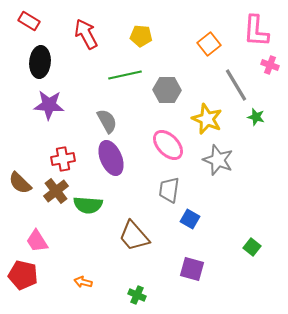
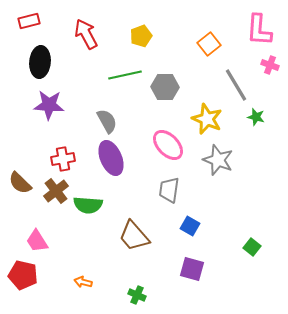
red rectangle: rotated 45 degrees counterclockwise
pink L-shape: moved 3 px right, 1 px up
yellow pentagon: rotated 25 degrees counterclockwise
gray hexagon: moved 2 px left, 3 px up
blue square: moved 7 px down
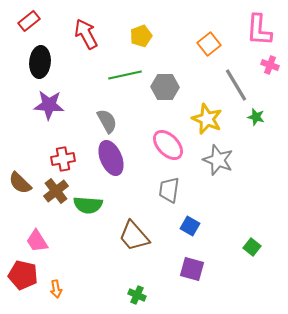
red rectangle: rotated 25 degrees counterclockwise
orange arrow: moved 27 px left, 7 px down; rotated 114 degrees counterclockwise
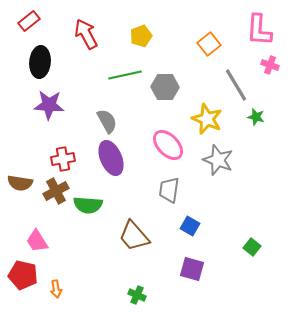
brown semicircle: rotated 35 degrees counterclockwise
brown cross: rotated 10 degrees clockwise
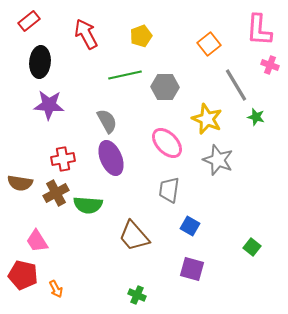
pink ellipse: moved 1 px left, 2 px up
brown cross: moved 2 px down
orange arrow: rotated 18 degrees counterclockwise
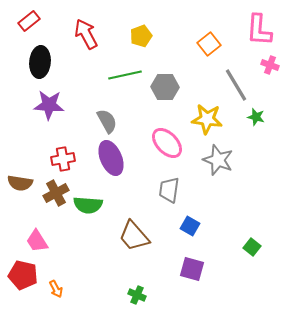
yellow star: rotated 16 degrees counterclockwise
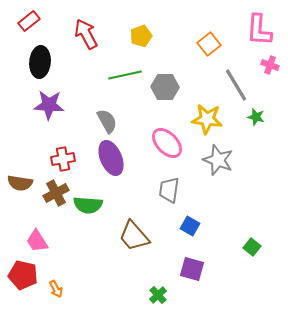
green cross: moved 21 px right; rotated 24 degrees clockwise
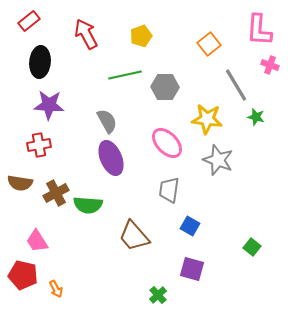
red cross: moved 24 px left, 14 px up
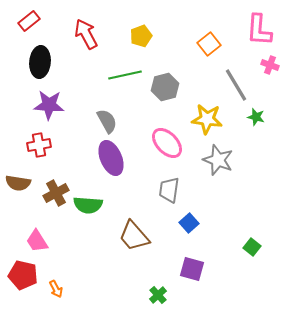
gray hexagon: rotated 16 degrees counterclockwise
brown semicircle: moved 2 px left
blue square: moved 1 px left, 3 px up; rotated 18 degrees clockwise
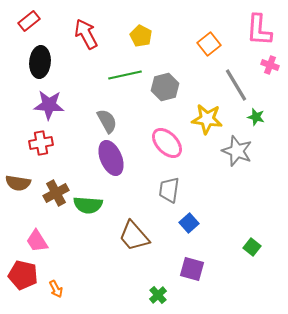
yellow pentagon: rotated 25 degrees counterclockwise
red cross: moved 2 px right, 2 px up
gray star: moved 19 px right, 9 px up
